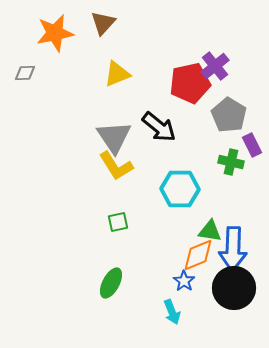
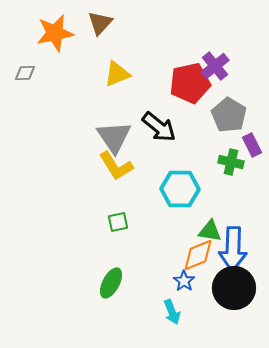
brown triangle: moved 3 px left
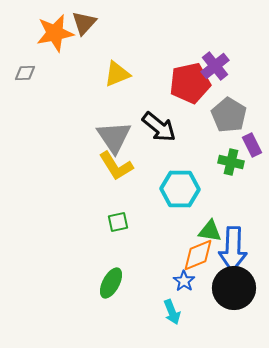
brown triangle: moved 16 px left
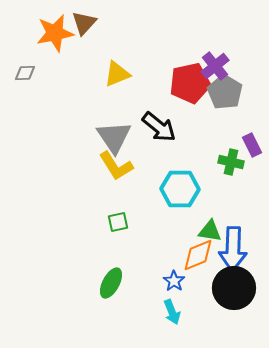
gray pentagon: moved 4 px left, 23 px up
blue star: moved 10 px left
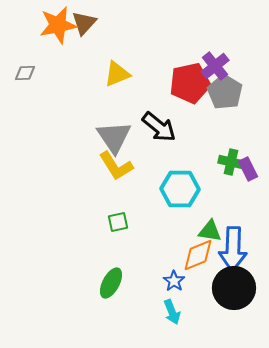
orange star: moved 3 px right, 8 px up
purple rectangle: moved 4 px left, 24 px down
